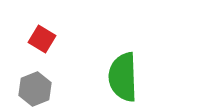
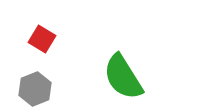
green semicircle: rotated 30 degrees counterclockwise
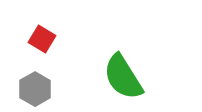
gray hexagon: rotated 8 degrees counterclockwise
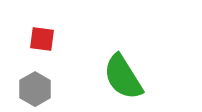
red square: rotated 24 degrees counterclockwise
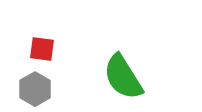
red square: moved 10 px down
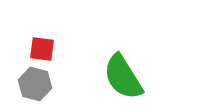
gray hexagon: moved 5 px up; rotated 16 degrees counterclockwise
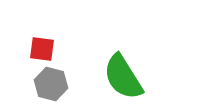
gray hexagon: moved 16 px right
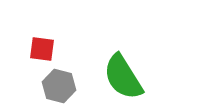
gray hexagon: moved 8 px right, 2 px down
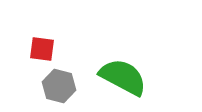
green semicircle: rotated 150 degrees clockwise
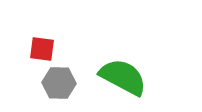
gray hexagon: moved 3 px up; rotated 12 degrees counterclockwise
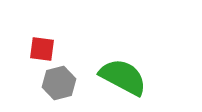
gray hexagon: rotated 16 degrees counterclockwise
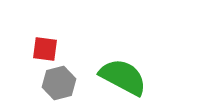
red square: moved 3 px right
